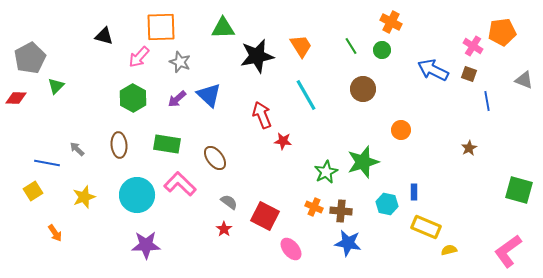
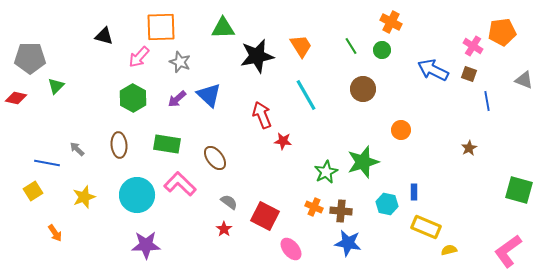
gray pentagon at (30, 58): rotated 28 degrees clockwise
red diamond at (16, 98): rotated 10 degrees clockwise
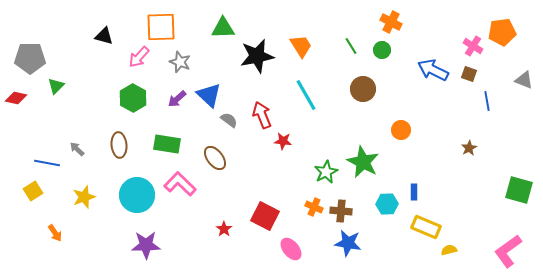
green star at (363, 162): rotated 28 degrees counterclockwise
gray semicircle at (229, 202): moved 82 px up
cyan hexagon at (387, 204): rotated 15 degrees counterclockwise
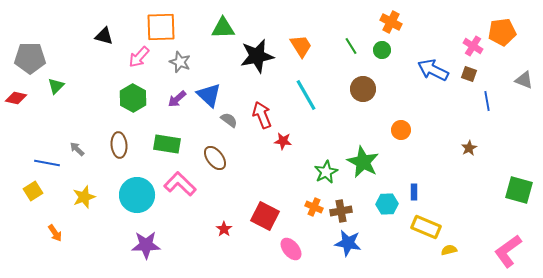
brown cross at (341, 211): rotated 15 degrees counterclockwise
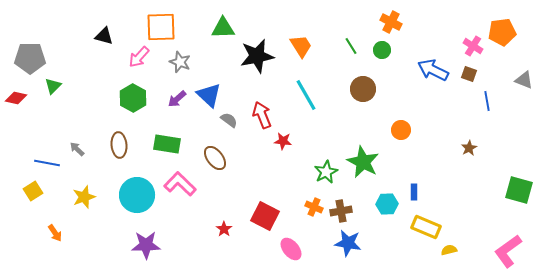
green triangle at (56, 86): moved 3 px left
